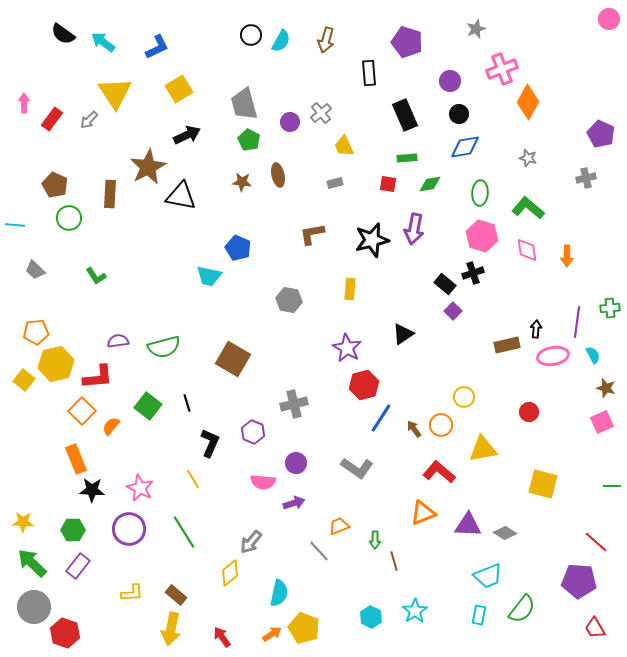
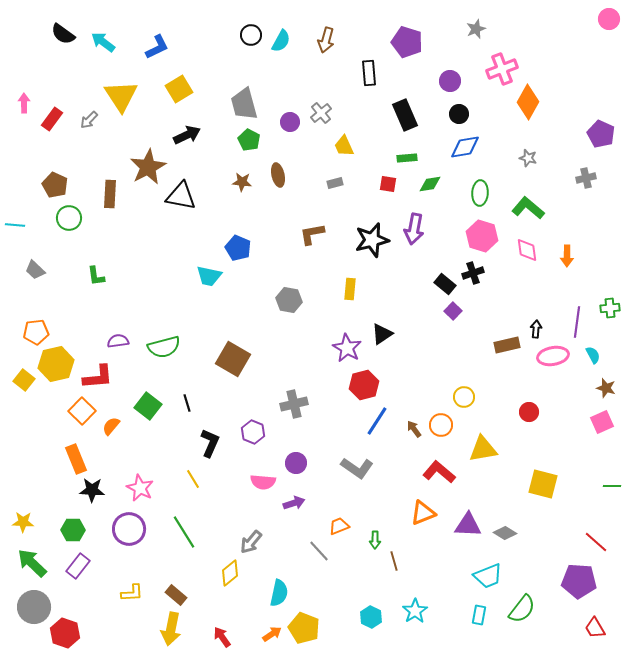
yellow triangle at (115, 93): moved 6 px right, 3 px down
green L-shape at (96, 276): rotated 25 degrees clockwise
black triangle at (403, 334): moved 21 px left
blue line at (381, 418): moved 4 px left, 3 px down
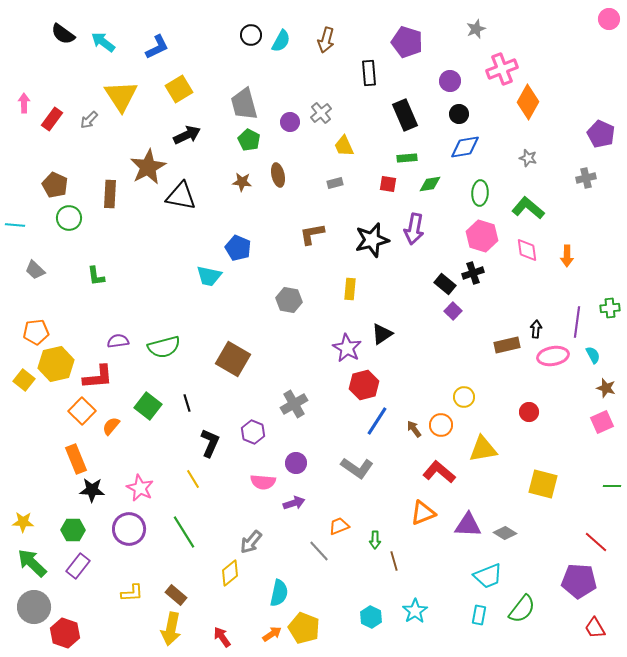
gray cross at (294, 404): rotated 16 degrees counterclockwise
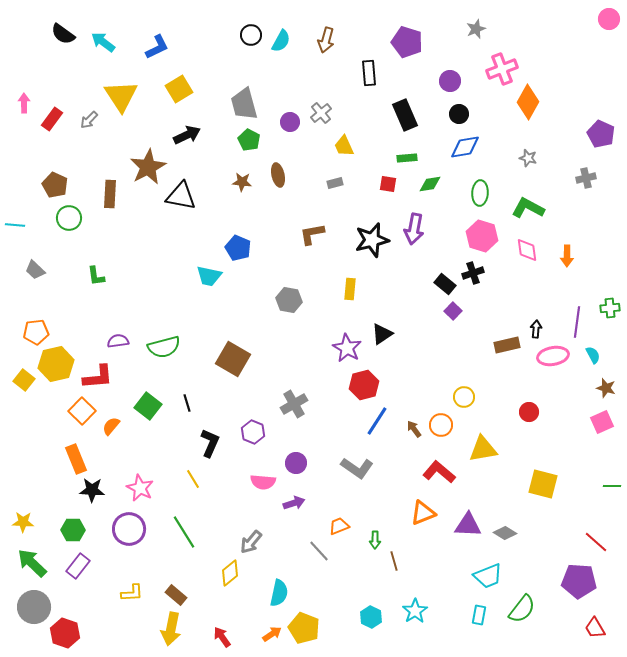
green L-shape at (528, 208): rotated 12 degrees counterclockwise
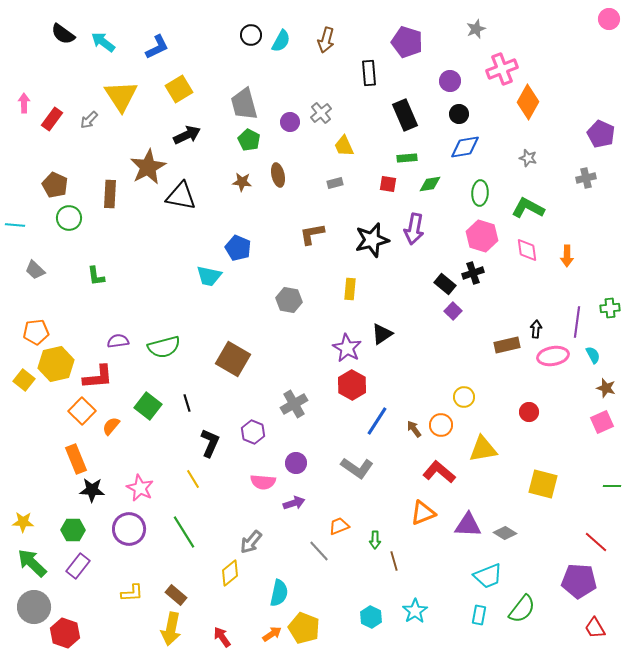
red hexagon at (364, 385): moved 12 px left; rotated 16 degrees counterclockwise
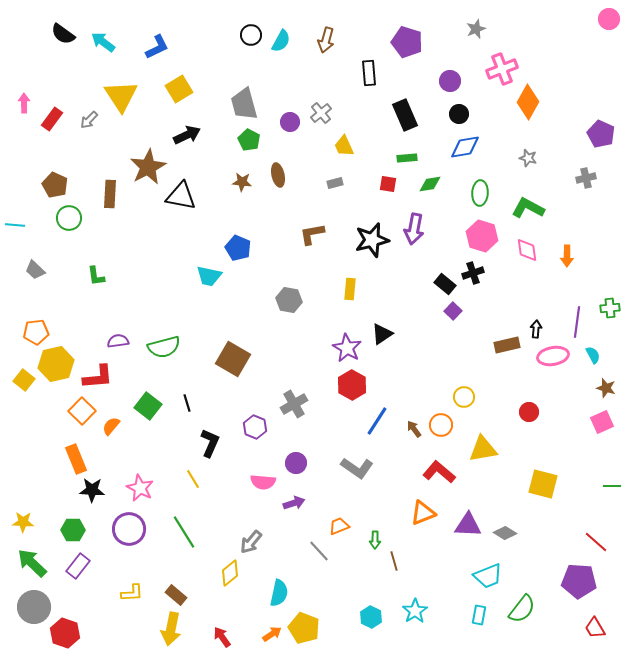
purple hexagon at (253, 432): moved 2 px right, 5 px up
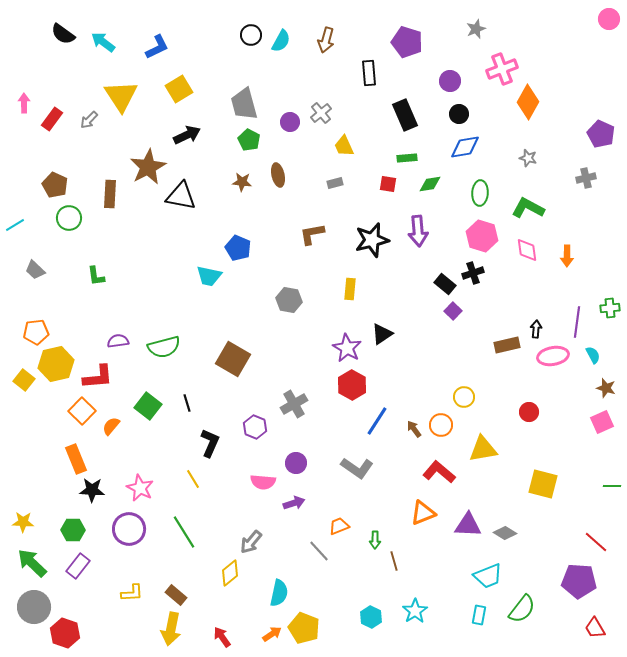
cyan line at (15, 225): rotated 36 degrees counterclockwise
purple arrow at (414, 229): moved 4 px right, 2 px down; rotated 16 degrees counterclockwise
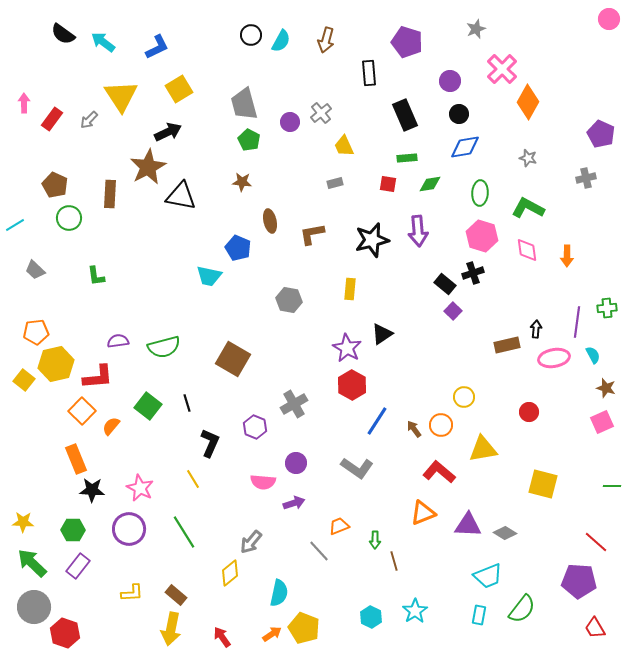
pink cross at (502, 69): rotated 24 degrees counterclockwise
black arrow at (187, 135): moved 19 px left, 3 px up
brown ellipse at (278, 175): moved 8 px left, 46 px down
green cross at (610, 308): moved 3 px left
pink ellipse at (553, 356): moved 1 px right, 2 px down
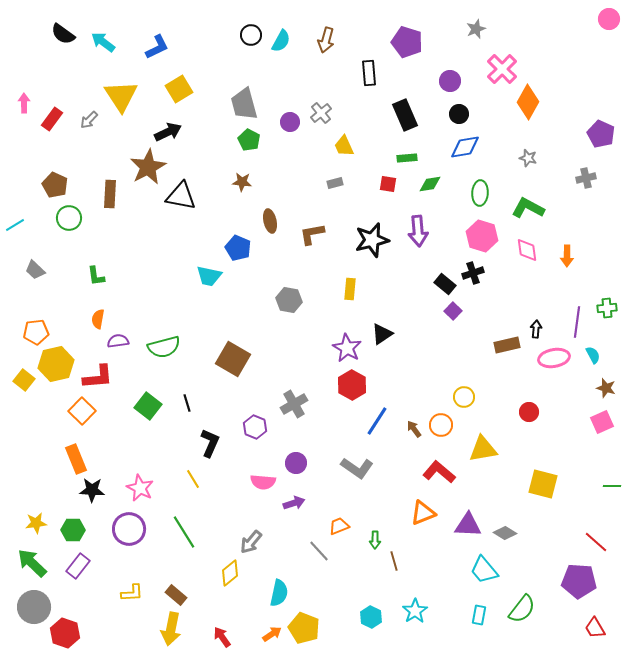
orange semicircle at (111, 426): moved 13 px left, 107 px up; rotated 30 degrees counterclockwise
yellow star at (23, 522): moved 13 px right, 1 px down; rotated 10 degrees counterclockwise
cyan trapezoid at (488, 576): moved 4 px left, 6 px up; rotated 72 degrees clockwise
